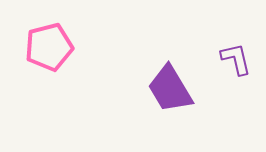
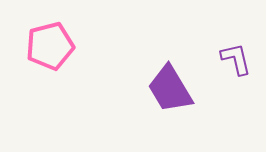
pink pentagon: moved 1 px right, 1 px up
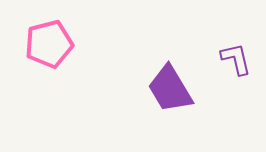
pink pentagon: moved 1 px left, 2 px up
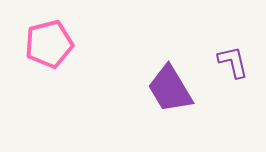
purple L-shape: moved 3 px left, 3 px down
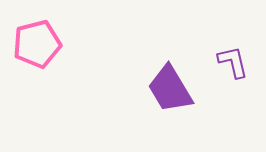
pink pentagon: moved 12 px left
